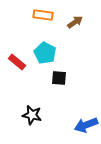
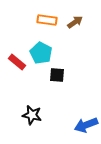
orange rectangle: moved 4 px right, 5 px down
cyan pentagon: moved 4 px left
black square: moved 2 px left, 3 px up
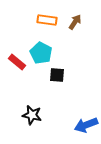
brown arrow: rotated 21 degrees counterclockwise
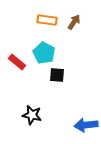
brown arrow: moved 1 px left
cyan pentagon: moved 3 px right
blue arrow: rotated 15 degrees clockwise
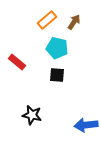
orange rectangle: rotated 48 degrees counterclockwise
cyan pentagon: moved 13 px right, 5 px up; rotated 15 degrees counterclockwise
